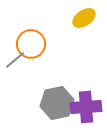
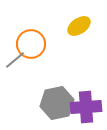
yellow ellipse: moved 5 px left, 8 px down
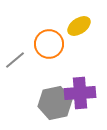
orange circle: moved 18 px right
gray hexagon: moved 2 px left
purple cross: moved 6 px left, 14 px up
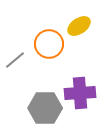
gray hexagon: moved 10 px left, 5 px down; rotated 12 degrees clockwise
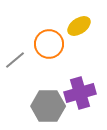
purple cross: rotated 12 degrees counterclockwise
gray hexagon: moved 3 px right, 2 px up
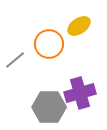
gray hexagon: moved 1 px right, 1 px down
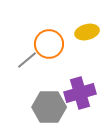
yellow ellipse: moved 8 px right, 6 px down; rotated 20 degrees clockwise
gray line: moved 12 px right
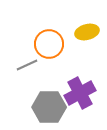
gray line: moved 5 px down; rotated 15 degrees clockwise
purple cross: rotated 12 degrees counterclockwise
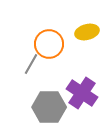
gray line: moved 4 px right, 1 px up; rotated 35 degrees counterclockwise
purple cross: moved 2 px right; rotated 28 degrees counterclockwise
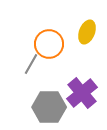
yellow ellipse: rotated 55 degrees counterclockwise
purple cross: rotated 16 degrees clockwise
